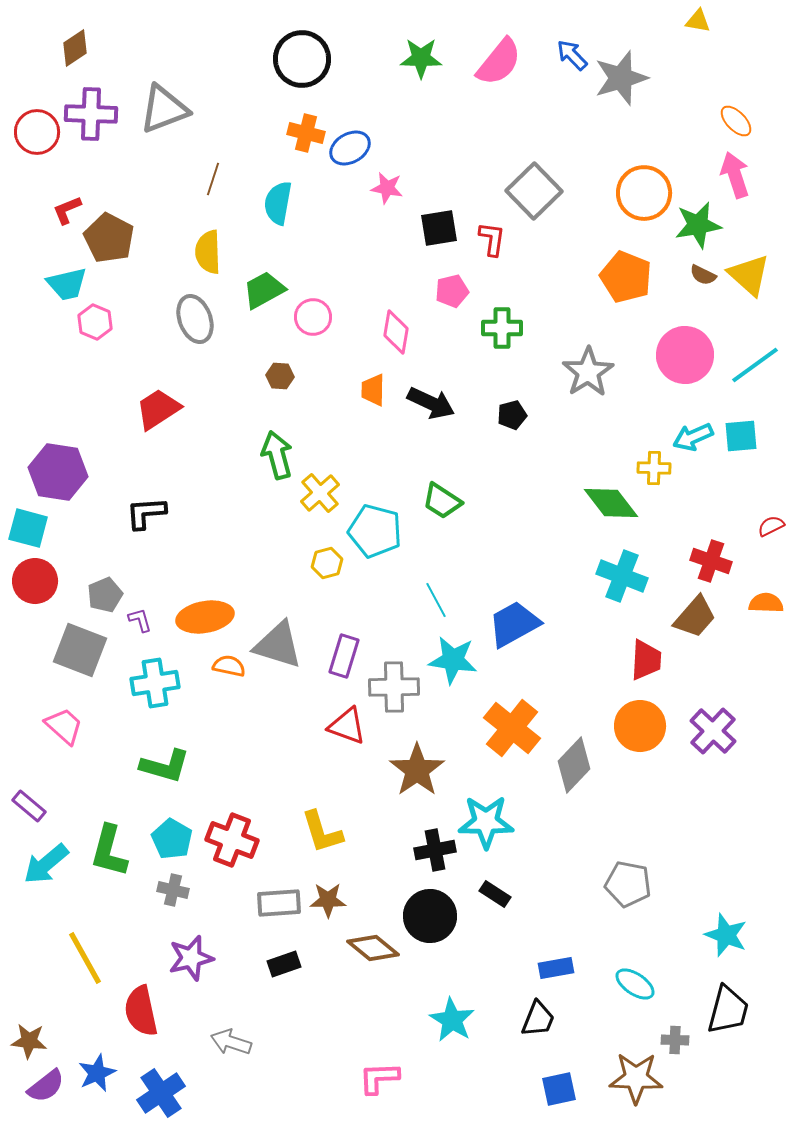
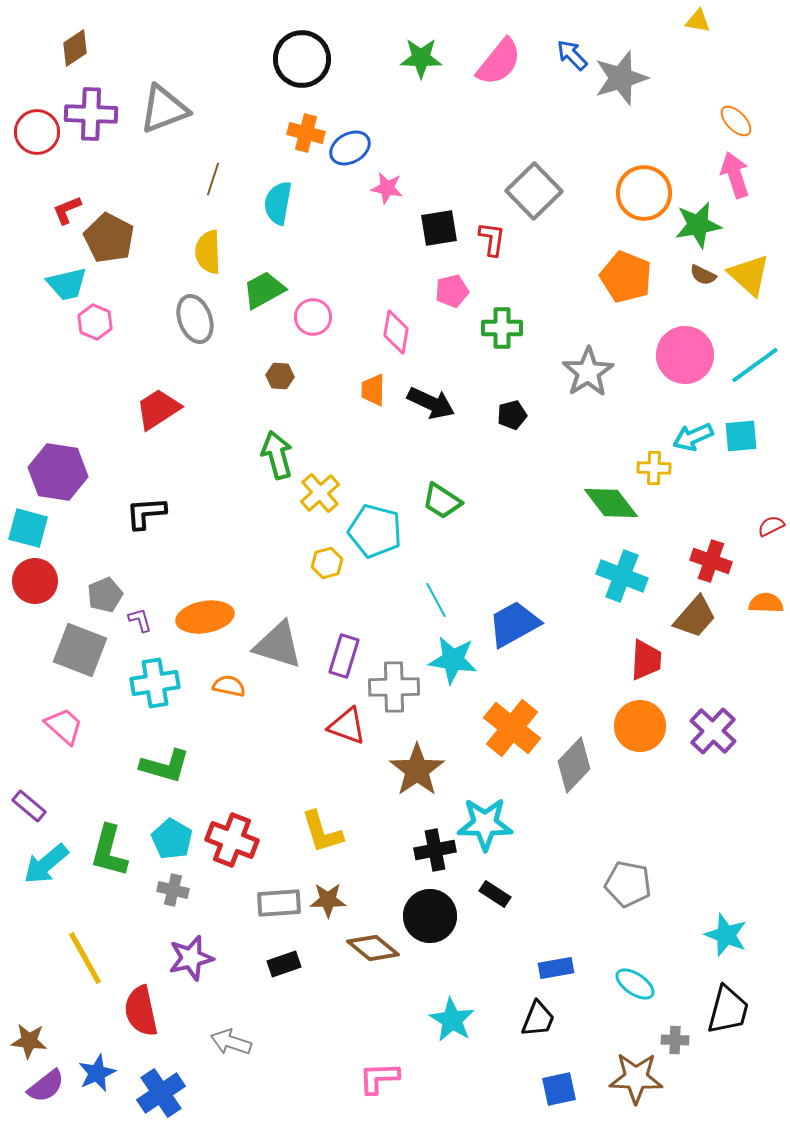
orange semicircle at (229, 666): moved 20 px down
cyan star at (486, 822): moved 1 px left, 2 px down
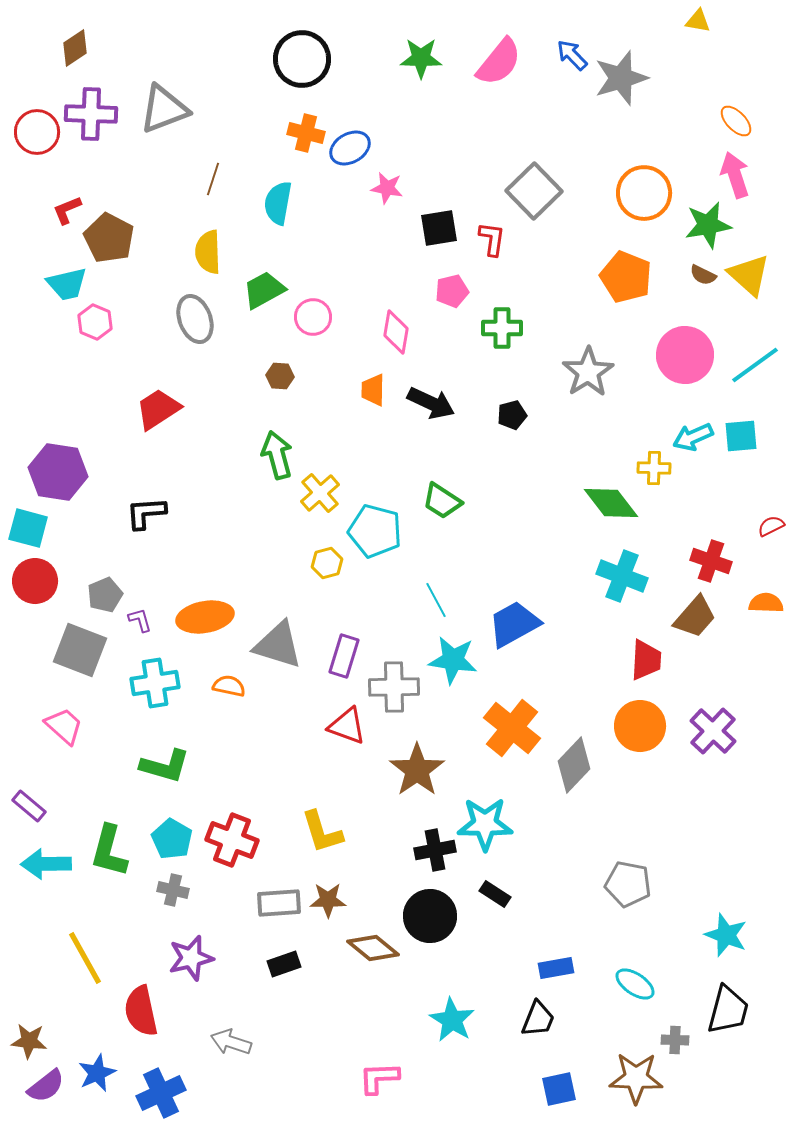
green star at (698, 225): moved 10 px right
cyan arrow at (46, 864): rotated 39 degrees clockwise
blue cross at (161, 1093): rotated 9 degrees clockwise
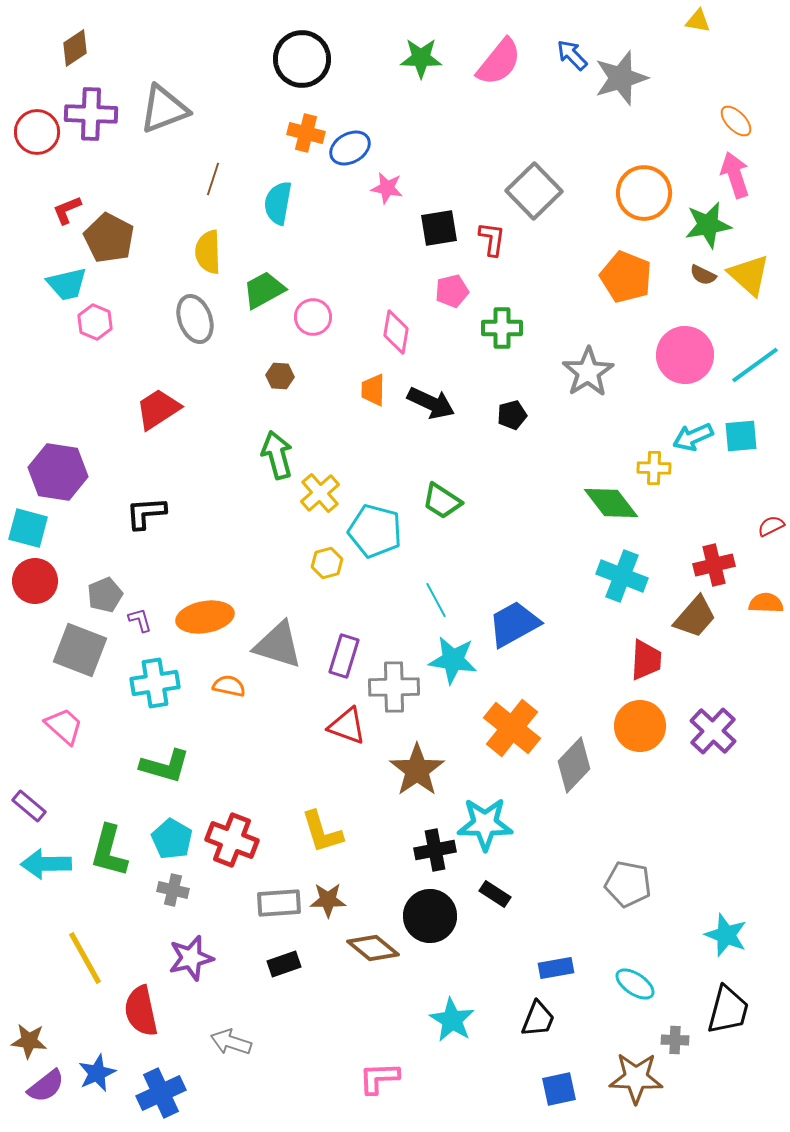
red cross at (711, 561): moved 3 px right, 4 px down; rotated 33 degrees counterclockwise
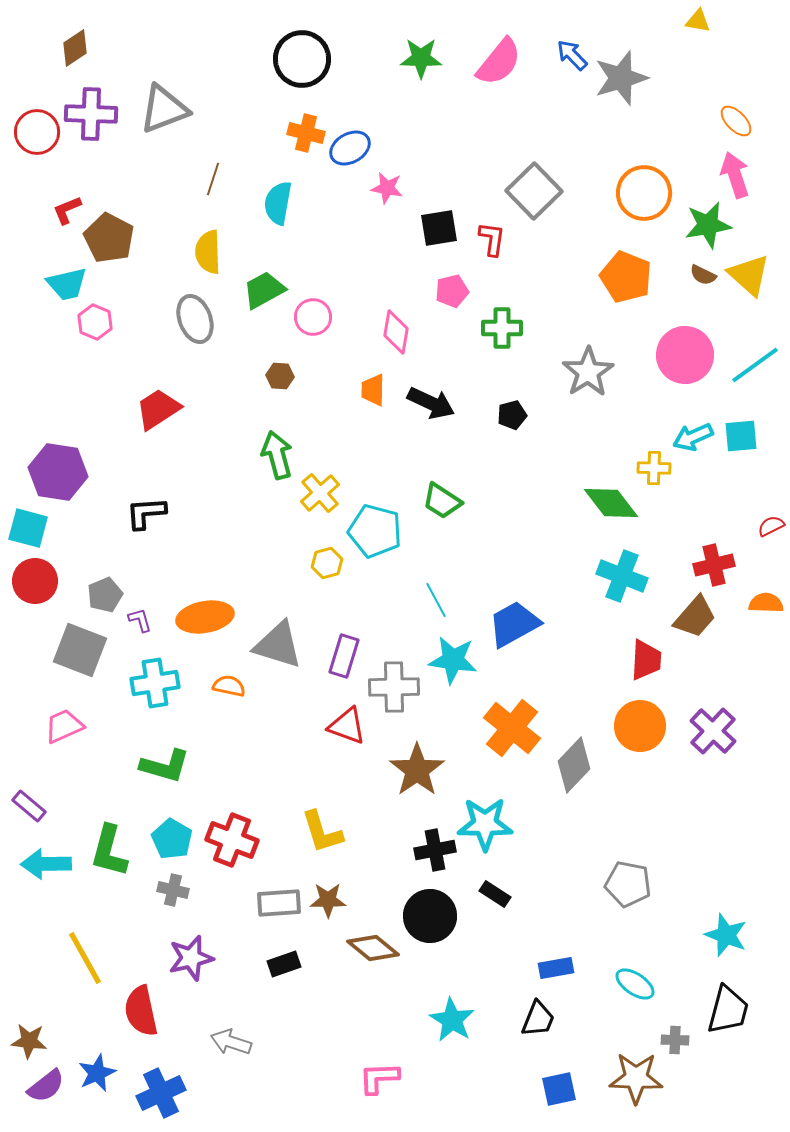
pink trapezoid at (64, 726): rotated 66 degrees counterclockwise
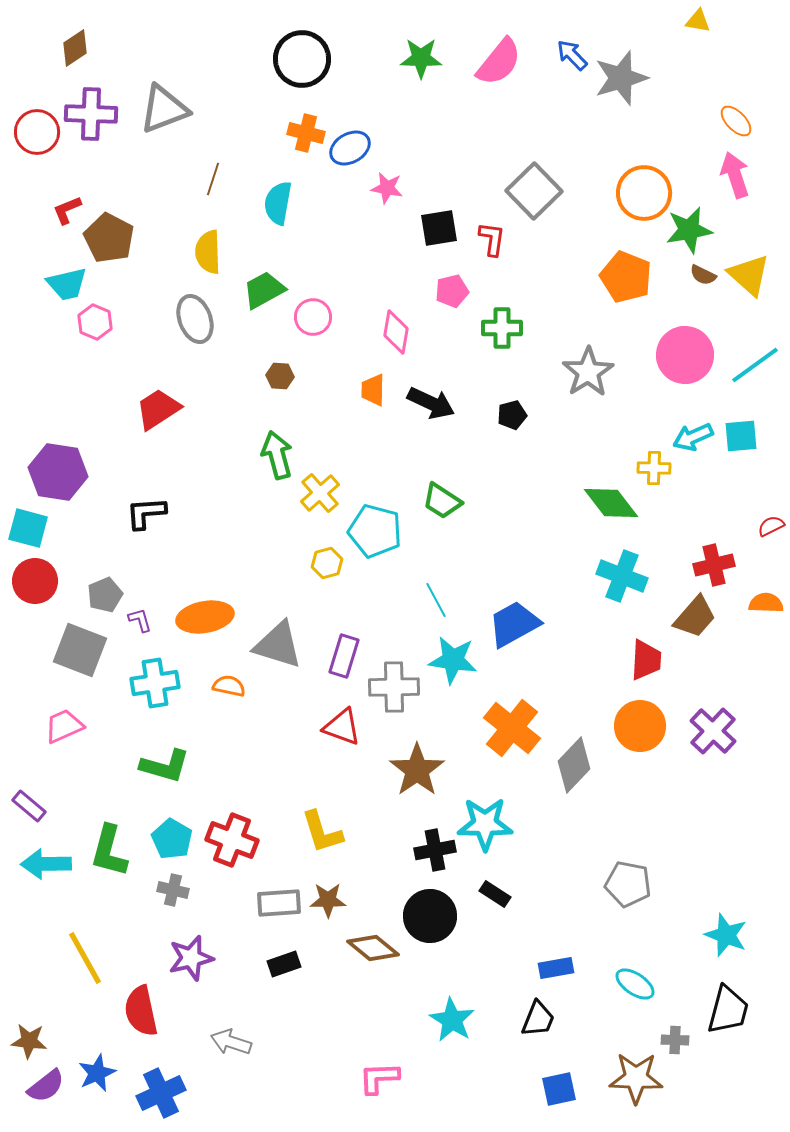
green star at (708, 225): moved 19 px left, 5 px down
red triangle at (347, 726): moved 5 px left, 1 px down
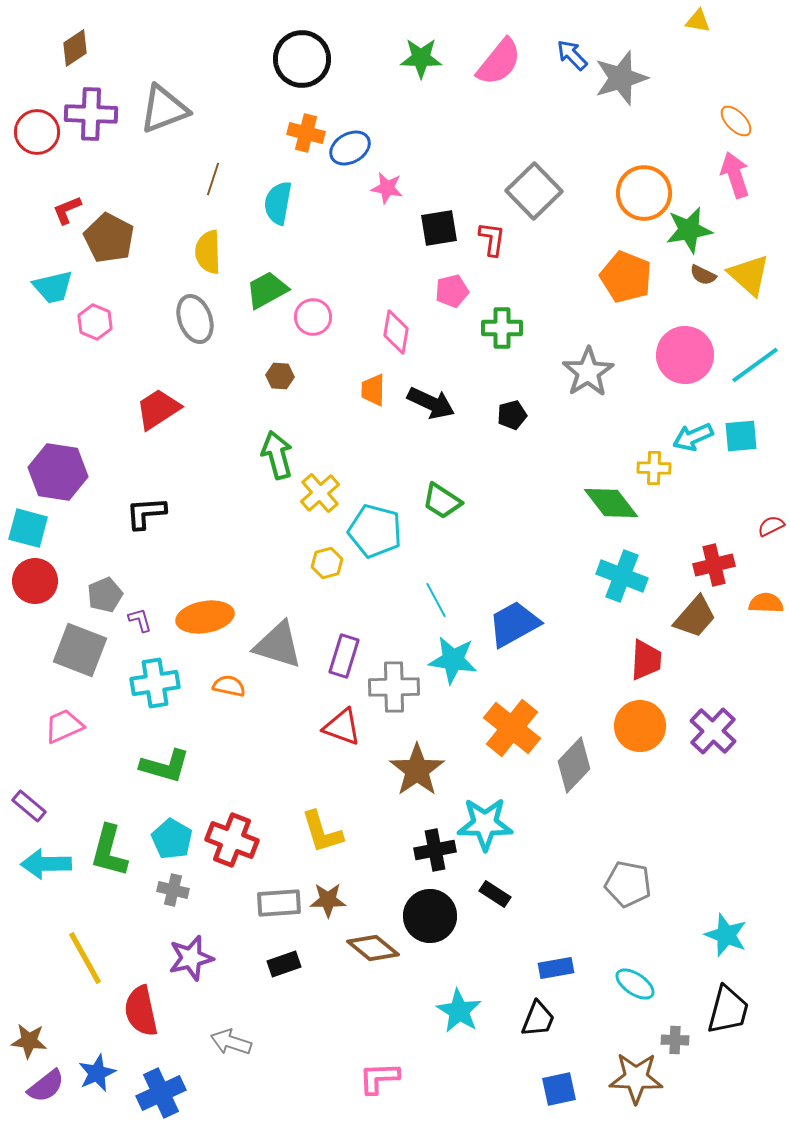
cyan trapezoid at (67, 284): moved 14 px left, 3 px down
green trapezoid at (264, 290): moved 3 px right
cyan star at (452, 1020): moved 7 px right, 9 px up
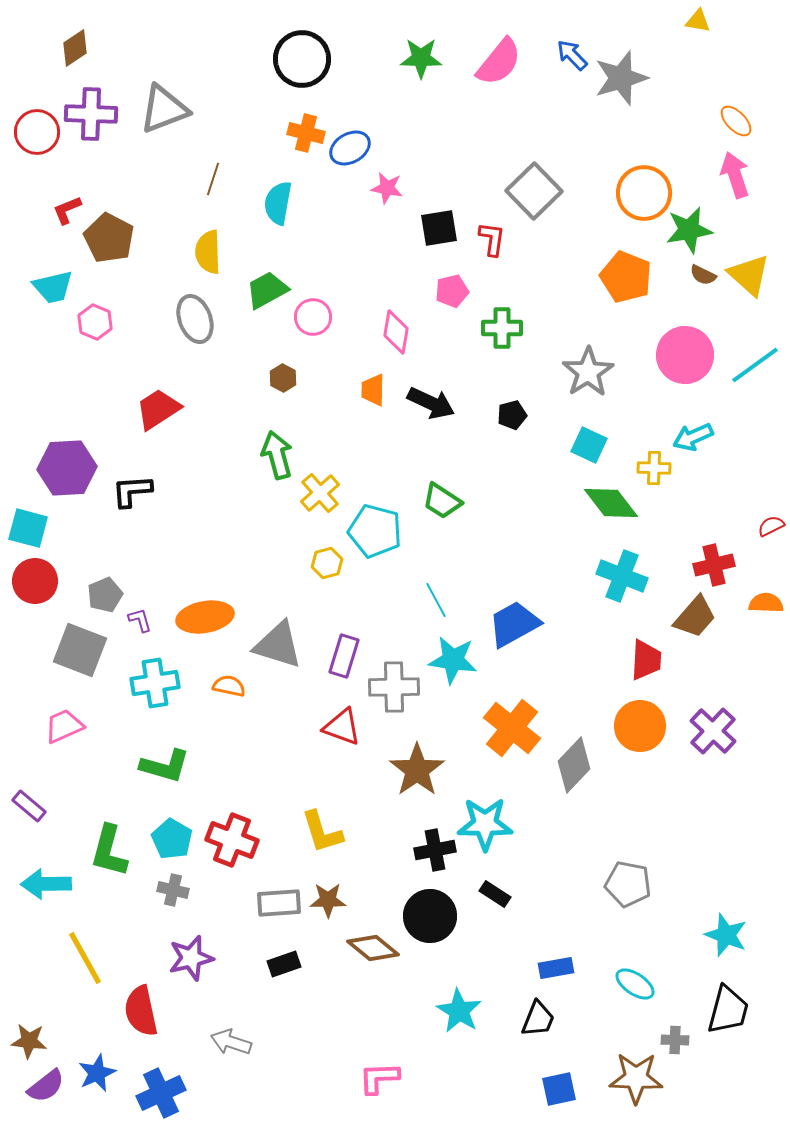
brown hexagon at (280, 376): moved 3 px right, 2 px down; rotated 24 degrees clockwise
cyan square at (741, 436): moved 152 px left, 9 px down; rotated 30 degrees clockwise
purple hexagon at (58, 472): moved 9 px right, 4 px up; rotated 12 degrees counterclockwise
black L-shape at (146, 513): moved 14 px left, 22 px up
cyan arrow at (46, 864): moved 20 px down
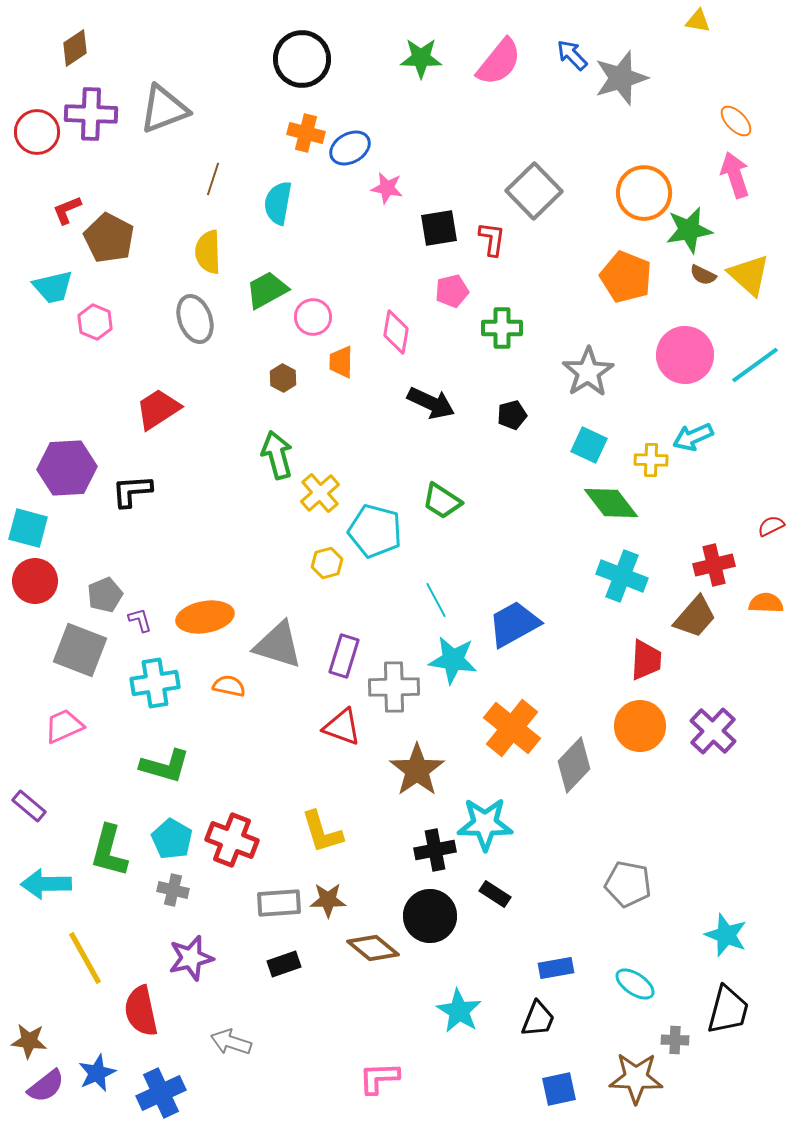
orange trapezoid at (373, 390): moved 32 px left, 28 px up
yellow cross at (654, 468): moved 3 px left, 8 px up
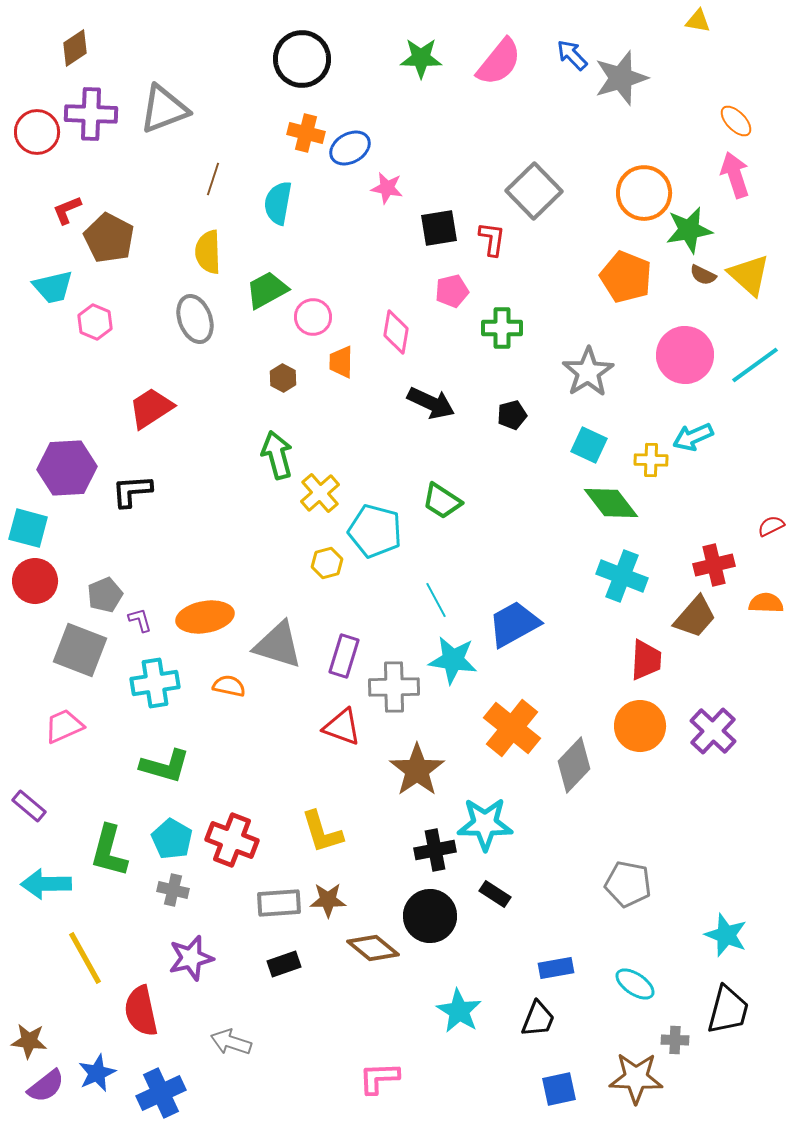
red trapezoid at (158, 409): moved 7 px left, 1 px up
